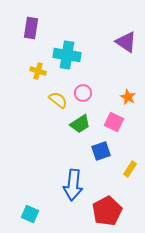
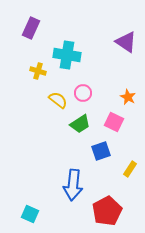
purple rectangle: rotated 15 degrees clockwise
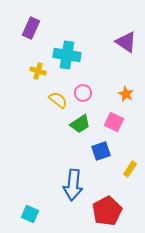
orange star: moved 2 px left, 3 px up
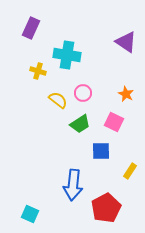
blue square: rotated 18 degrees clockwise
yellow rectangle: moved 2 px down
red pentagon: moved 1 px left, 3 px up
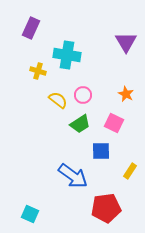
purple triangle: rotated 25 degrees clockwise
pink circle: moved 2 px down
pink square: moved 1 px down
blue arrow: moved 9 px up; rotated 60 degrees counterclockwise
red pentagon: rotated 20 degrees clockwise
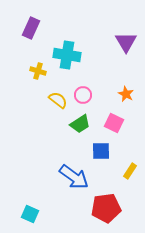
blue arrow: moved 1 px right, 1 px down
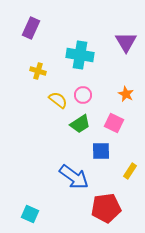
cyan cross: moved 13 px right
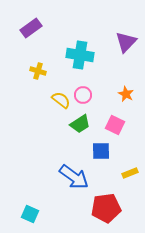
purple rectangle: rotated 30 degrees clockwise
purple triangle: rotated 15 degrees clockwise
yellow semicircle: moved 3 px right
pink square: moved 1 px right, 2 px down
yellow rectangle: moved 2 px down; rotated 35 degrees clockwise
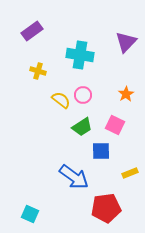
purple rectangle: moved 1 px right, 3 px down
orange star: rotated 14 degrees clockwise
green trapezoid: moved 2 px right, 3 px down
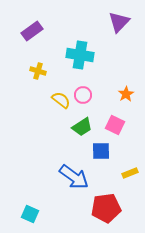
purple triangle: moved 7 px left, 20 px up
